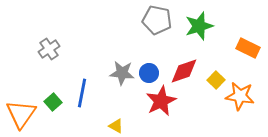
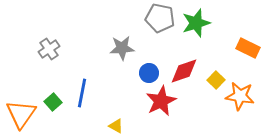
gray pentagon: moved 3 px right, 2 px up
green star: moved 3 px left, 3 px up
gray star: moved 25 px up; rotated 10 degrees counterclockwise
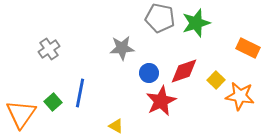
blue line: moved 2 px left
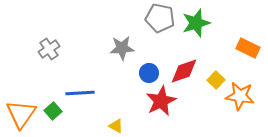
blue line: rotated 76 degrees clockwise
green square: moved 9 px down
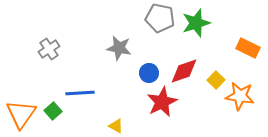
gray star: moved 3 px left; rotated 15 degrees clockwise
red star: moved 1 px right, 1 px down
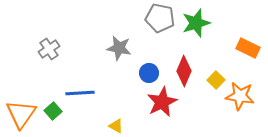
red diamond: rotated 48 degrees counterclockwise
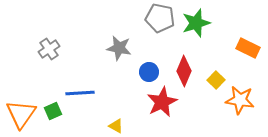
blue circle: moved 1 px up
orange star: moved 4 px down
green square: rotated 18 degrees clockwise
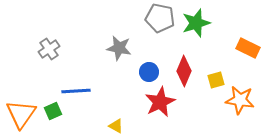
yellow square: rotated 30 degrees clockwise
blue line: moved 4 px left, 2 px up
red star: moved 2 px left
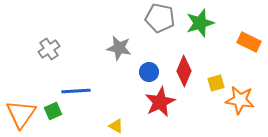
green star: moved 4 px right
orange rectangle: moved 1 px right, 6 px up
yellow square: moved 3 px down
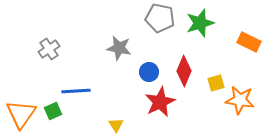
yellow triangle: moved 1 px up; rotated 28 degrees clockwise
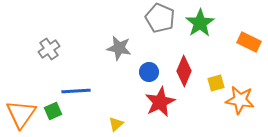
gray pentagon: rotated 12 degrees clockwise
green star: rotated 16 degrees counterclockwise
yellow triangle: moved 1 px up; rotated 21 degrees clockwise
